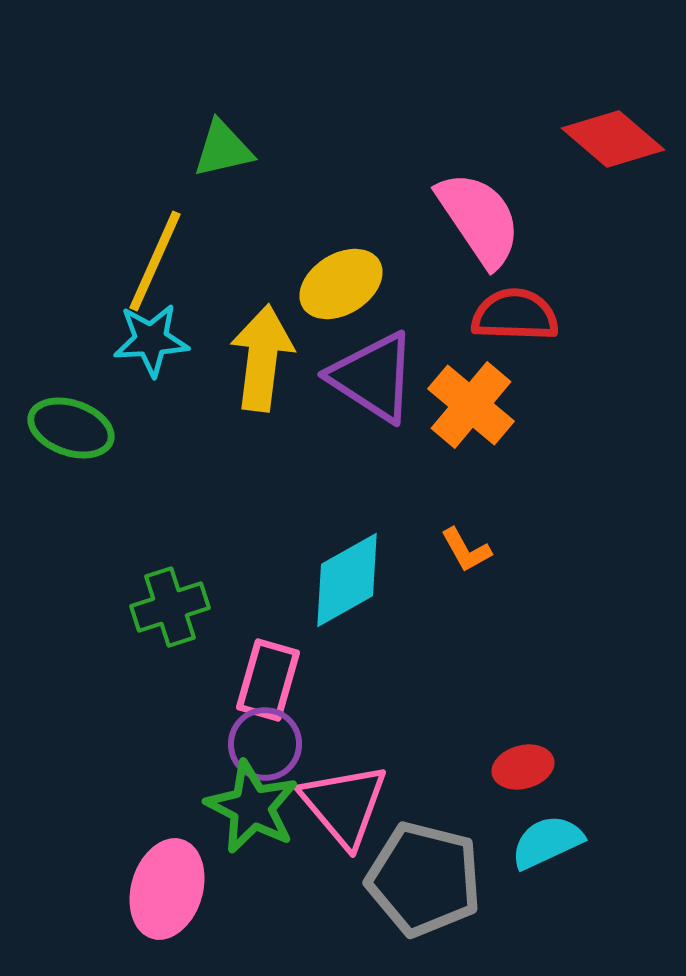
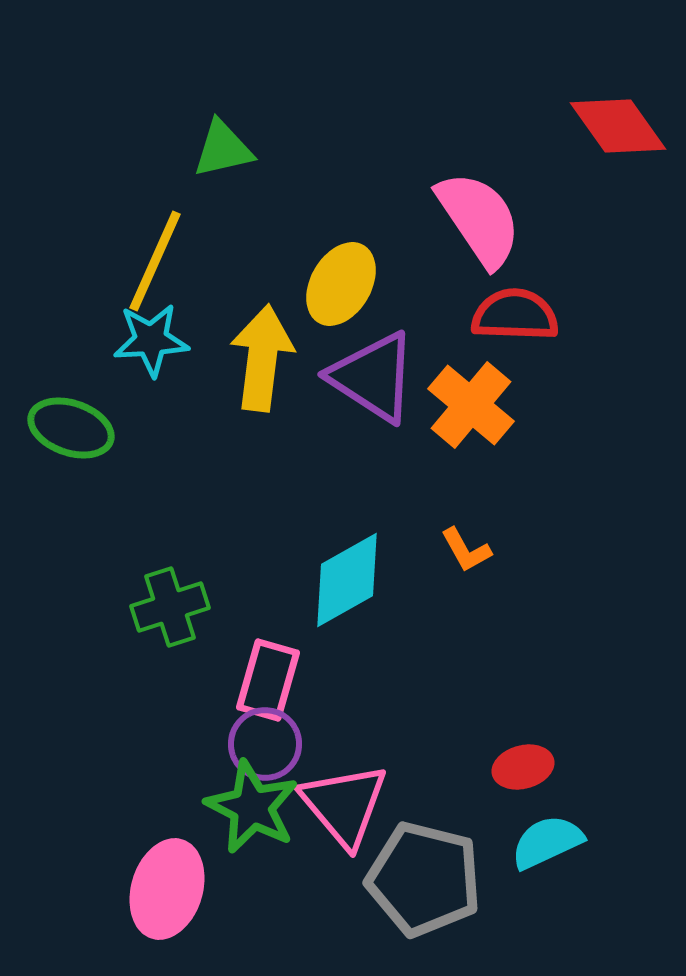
red diamond: moved 5 px right, 13 px up; rotated 14 degrees clockwise
yellow ellipse: rotated 28 degrees counterclockwise
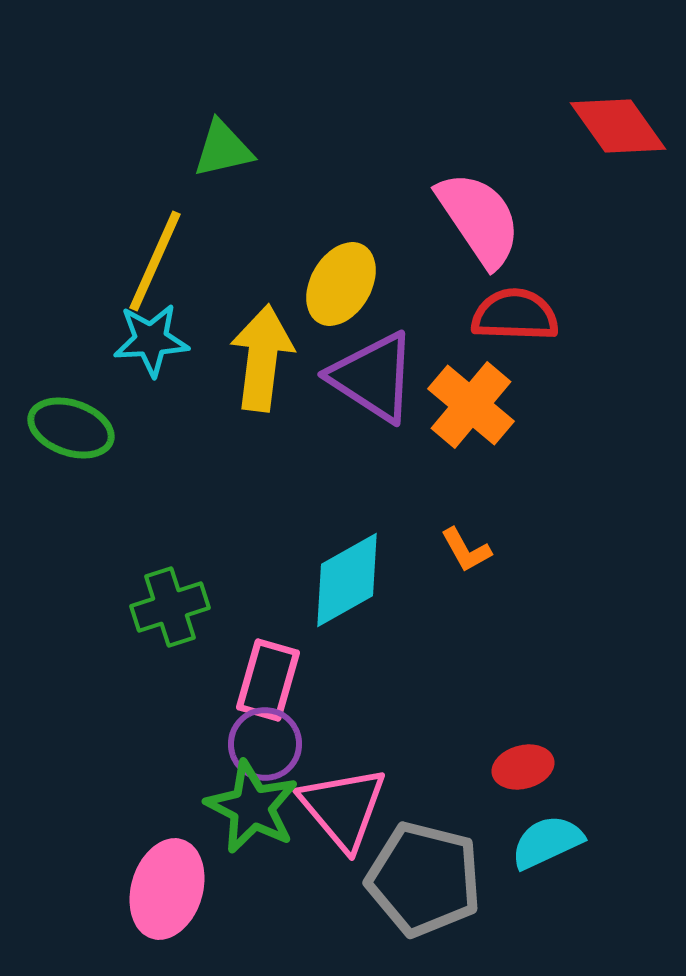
pink triangle: moved 1 px left, 3 px down
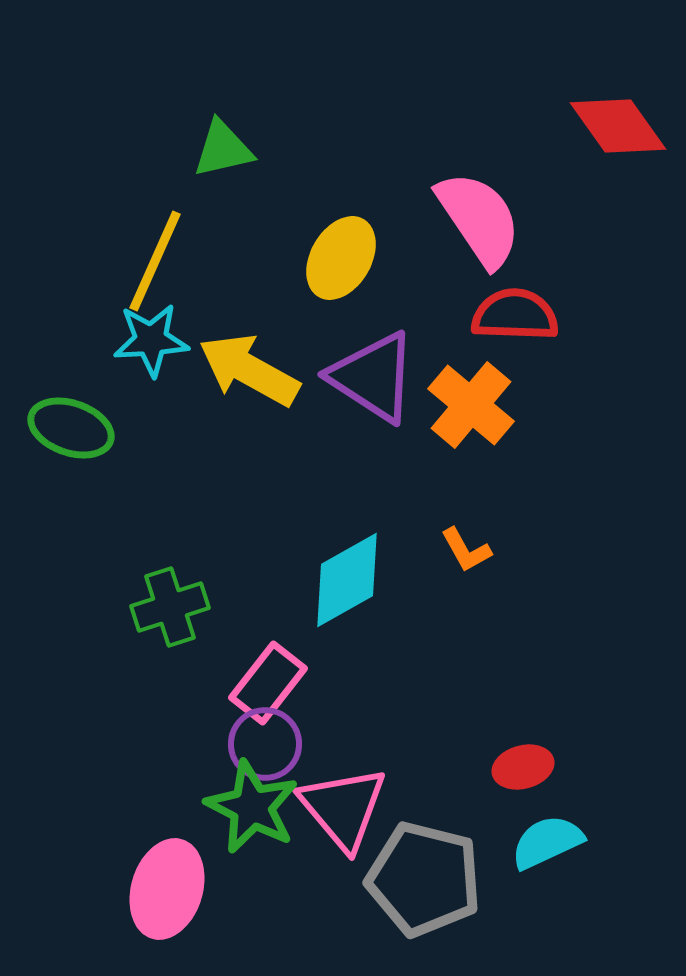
yellow ellipse: moved 26 px up
yellow arrow: moved 13 px left, 12 px down; rotated 68 degrees counterclockwise
pink rectangle: moved 3 px down; rotated 22 degrees clockwise
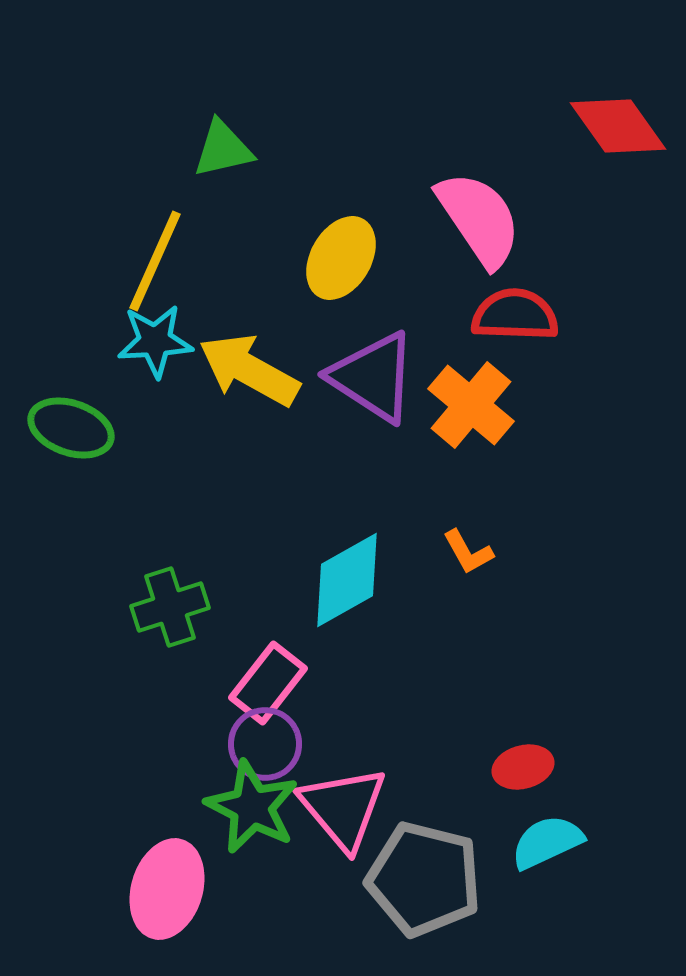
cyan star: moved 4 px right, 1 px down
orange L-shape: moved 2 px right, 2 px down
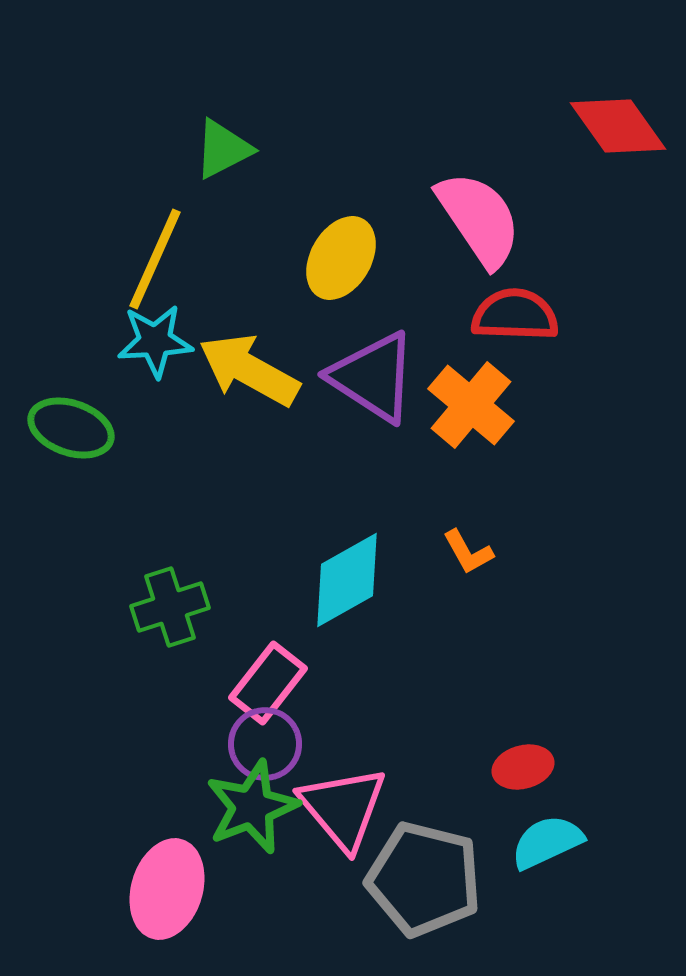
green triangle: rotated 14 degrees counterclockwise
yellow line: moved 2 px up
green star: rotated 24 degrees clockwise
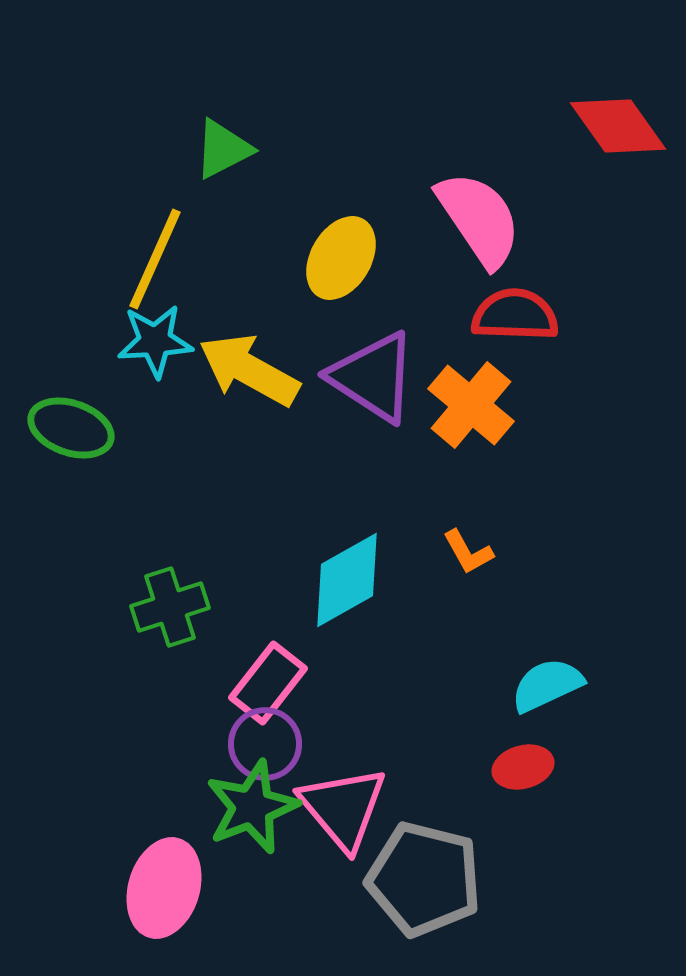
cyan semicircle: moved 157 px up
pink ellipse: moved 3 px left, 1 px up
